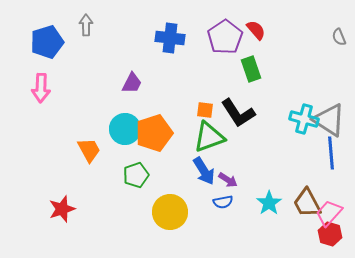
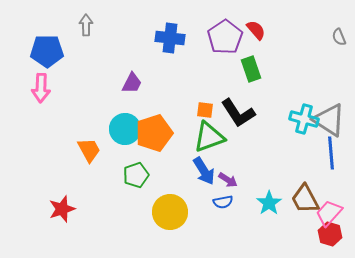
blue pentagon: moved 9 px down; rotated 16 degrees clockwise
brown trapezoid: moved 2 px left, 4 px up
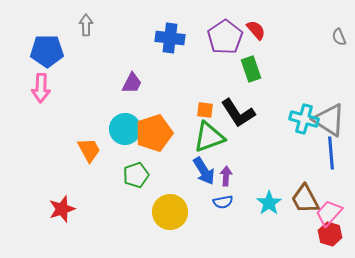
purple arrow: moved 2 px left, 4 px up; rotated 120 degrees counterclockwise
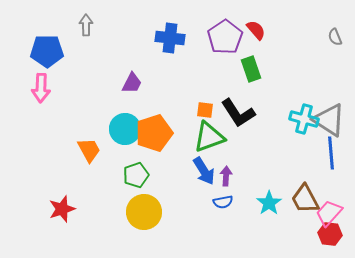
gray semicircle: moved 4 px left
yellow circle: moved 26 px left
red hexagon: rotated 10 degrees counterclockwise
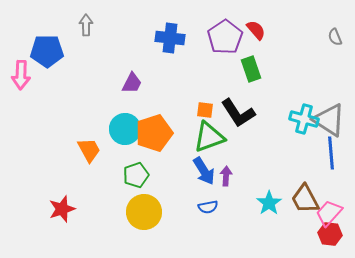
pink arrow: moved 20 px left, 13 px up
blue semicircle: moved 15 px left, 5 px down
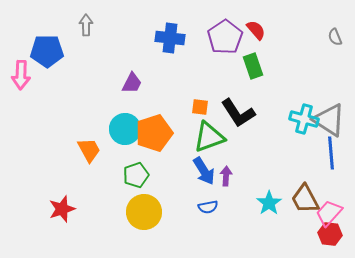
green rectangle: moved 2 px right, 3 px up
orange square: moved 5 px left, 3 px up
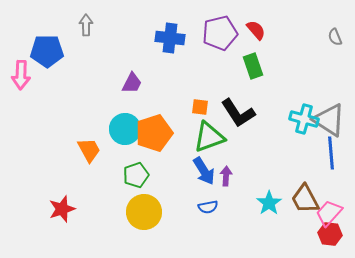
purple pentagon: moved 5 px left, 4 px up; rotated 20 degrees clockwise
